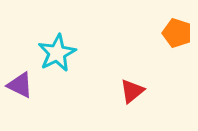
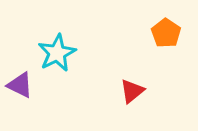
orange pentagon: moved 11 px left; rotated 16 degrees clockwise
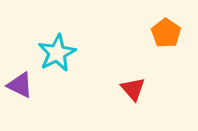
red triangle: moved 1 px right, 2 px up; rotated 32 degrees counterclockwise
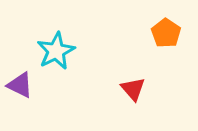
cyan star: moved 1 px left, 2 px up
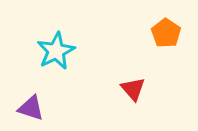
purple triangle: moved 11 px right, 23 px down; rotated 8 degrees counterclockwise
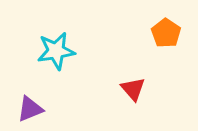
cyan star: rotated 18 degrees clockwise
purple triangle: moved 1 px left, 1 px down; rotated 40 degrees counterclockwise
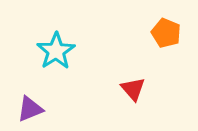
orange pentagon: rotated 12 degrees counterclockwise
cyan star: rotated 24 degrees counterclockwise
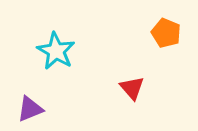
cyan star: rotated 9 degrees counterclockwise
red triangle: moved 1 px left, 1 px up
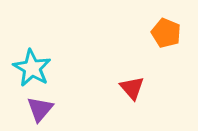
cyan star: moved 24 px left, 17 px down
purple triangle: moved 10 px right; rotated 28 degrees counterclockwise
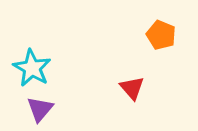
orange pentagon: moved 5 px left, 2 px down
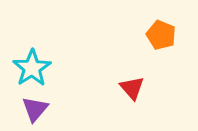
cyan star: rotated 9 degrees clockwise
purple triangle: moved 5 px left
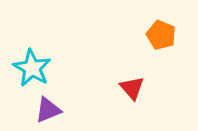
cyan star: rotated 9 degrees counterclockwise
purple triangle: moved 13 px right, 1 px down; rotated 28 degrees clockwise
